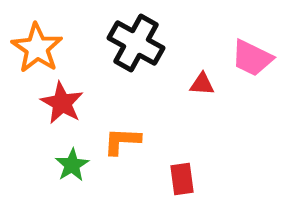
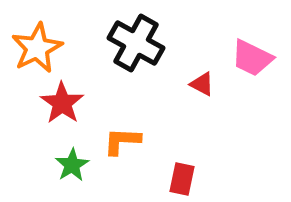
orange star: rotated 12 degrees clockwise
red triangle: rotated 24 degrees clockwise
red star: rotated 6 degrees clockwise
red rectangle: rotated 20 degrees clockwise
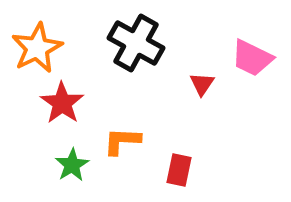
red triangle: rotated 36 degrees clockwise
red rectangle: moved 3 px left, 9 px up
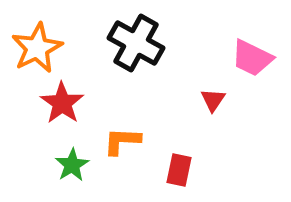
red triangle: moved 11 px right, 16 px down
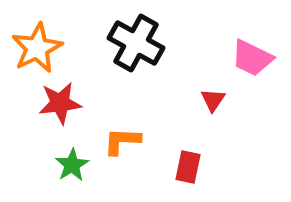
red star: moved 2 px left; rotated 30 degrees clockwise
red rectangle: moved 9 px right, 3 px up
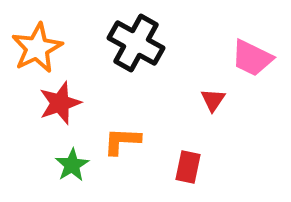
red star: rotated 12 degrees counterclockwise
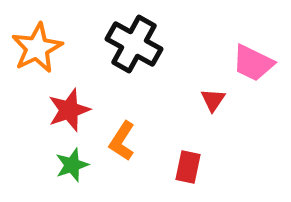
black cross: moved 2 px left, 1 px down
pink trapezoid: moved 1 px right, 5 px down
red star: moved 9 px right, 7 px down
orange L-shape: rotated 60 degrees counterclockwise
green star: rotated 12 degrees clockwise
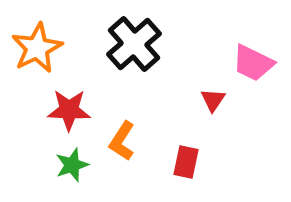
black cross: rotated 20 degrees clockwise
red star: rotated 21 degrees clockwise
red rectangle: moved 2 px left, 5 px up
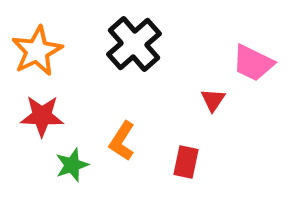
orange star: moved 3 px down
red star: moved 27 px left, 6 px down
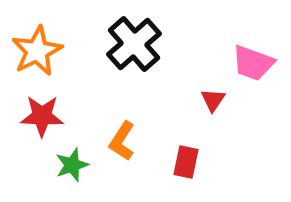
pink trapezoid: rotated 6 degrees counterclockwise
